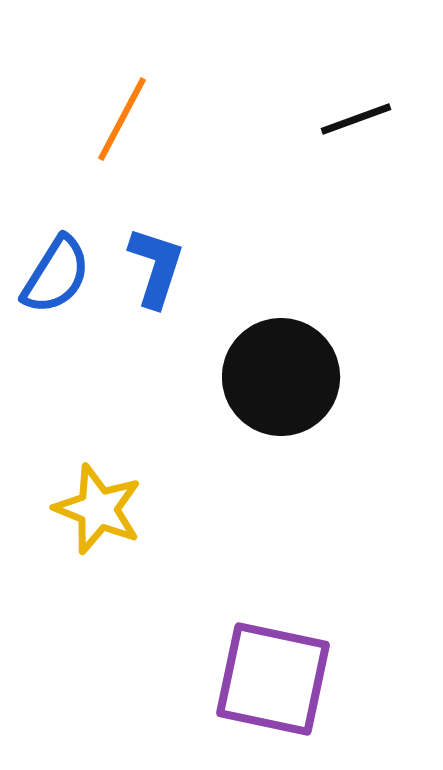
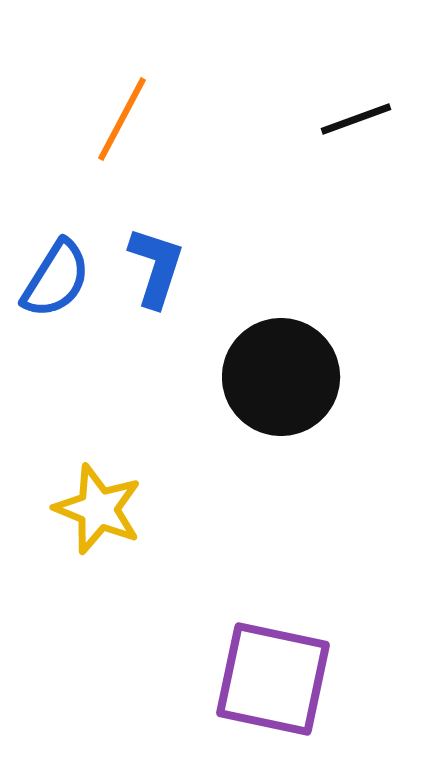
blue semicircle: moved 4 px down
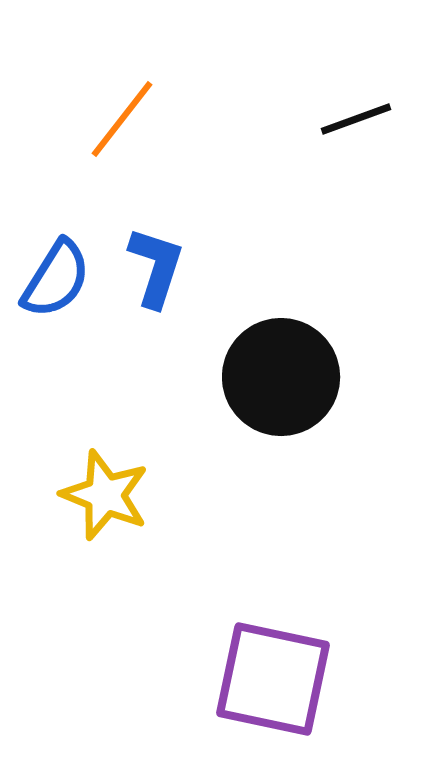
orange line: rotated 10 degrees clockwise
yellow star: moved 7 px right, 14 px up
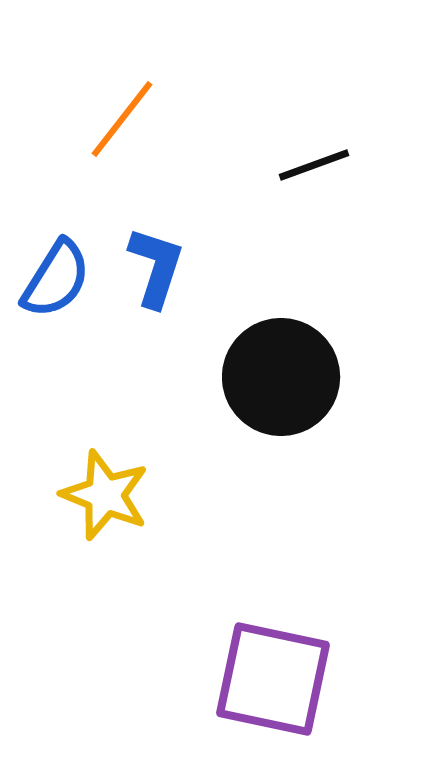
black line: moved 42 px left, 46 px down
